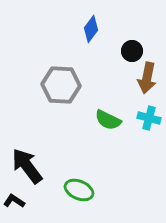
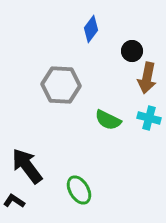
green ellipse: rotated 36 degrees clockwise
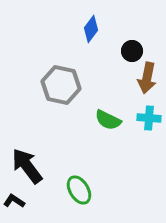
gray hexagon: rotated 9 degrees clockwise
cyan cross: rotated 10 degrees counterclockwise
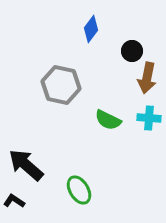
black arrow: moved 1 px left, 1 px up; rotated 12 degrees counterclockwise
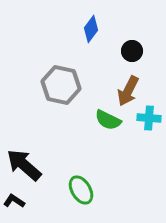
brown arrow: moved 19 px left, 13 px down; rotated 16 degrees clockwise
black arrow: moved 2 px left
green ellipse: moved 2 px right
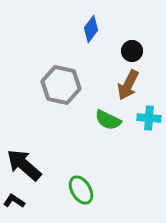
brown arrow: moved 6 px up
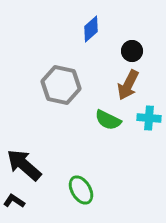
blue diamond: rotated 12 degrees clockwise
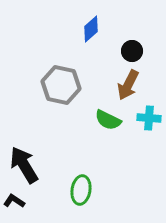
black arrow: rotated 18 degrees clockwise
green ellipse: rotated 40 degrees clockwise
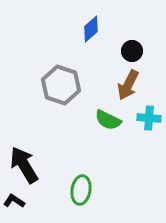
gray hexagon: rotated 6 degrees clockwise
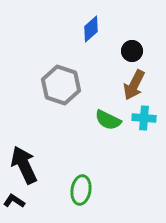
brown arrow: moved 6 px right
cyan cross: moved 5 px left
black arrow: rotated 6 degrees clockwise
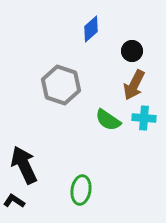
green semicircle: rotated 8 degrees clockwise
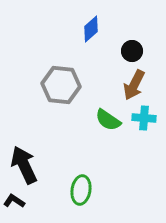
gray hexagon: rotated 12 degrees counterclockwise
